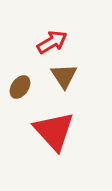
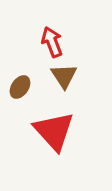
red arrow: rotated 80 degrees counterclockwise
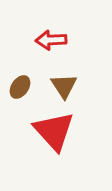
red arrow: moved 1 px left, 2 px up; rotated 72 degrees counterclockwise
brown triangle: moved 10 px down
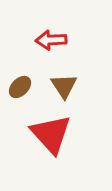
brown ellipse: rotated 10 degrees clockwise
red triangle: moved 3 px left, 3 px down
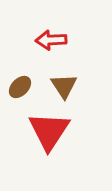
red triangle: moved 2 px left, 3 px up; rotated 15 degrees clockwise
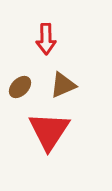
red arrow: moved 5 px left, 1 px up; rotated 88 degrees counterclockwise
brown triangle: moved 1 px left, 1 px up; rotated 40 degrees clockwise
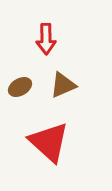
brown ellipse: rotated 15 degrees clockwise
red triangle: moved 11 px down; rotated 21 degrees counterclockwise
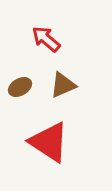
red arrow: rotated 132 degrees clockwise
red triangle: rotated 9 degrees counterclockwise
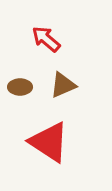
brown ellipse: rotated 30 degrees clockwise
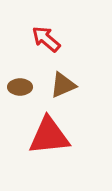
red triangle: moved 6 px up; rotated 39 degrees counterclockwise
